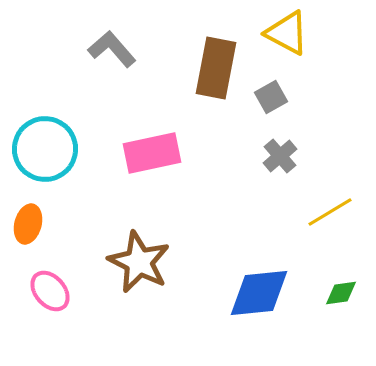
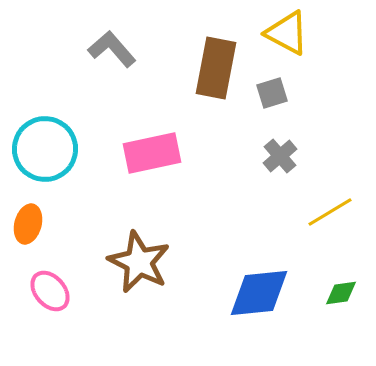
gray square: moved 1 px right, 4 px up; rotated 12 degrees clockwise
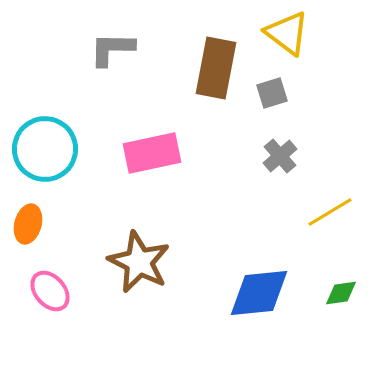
yellow triangle: rotated 9 degrees clockwise
gray L-shape: rotated 48 degrees counterclockwise
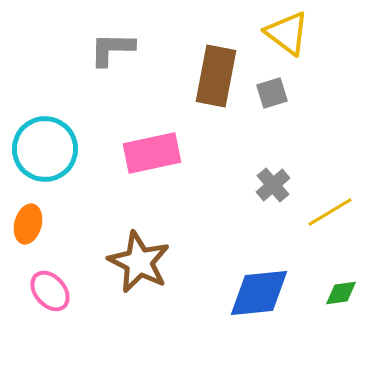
brown rectangle: moved 8 px down
gray cross: moved 7 px left, 29 px down
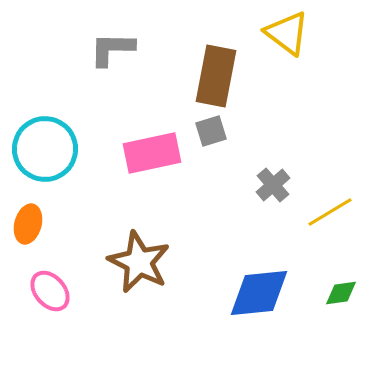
gray square: moved 61 px left, 38 px down
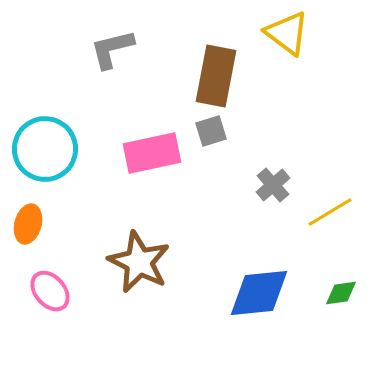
gray L-shape: rotated 15 degrees counterclockwise
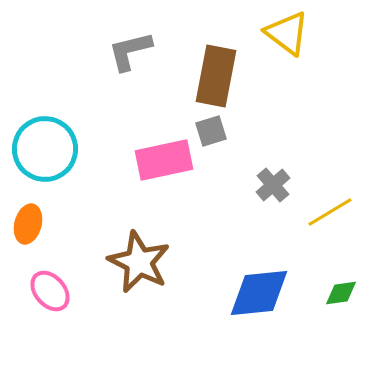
gray L-shape: moved 18 px right, 2 px down
pink rectangle: moved 12 px right, 7 px down
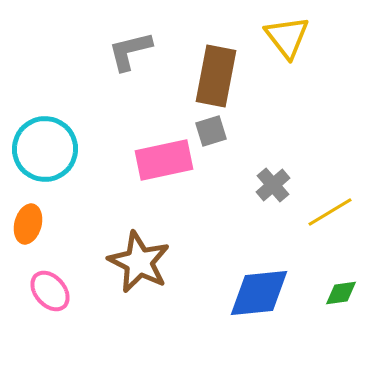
yellow triangle: moved 4 px down; rotated 15 degrees clockwise
